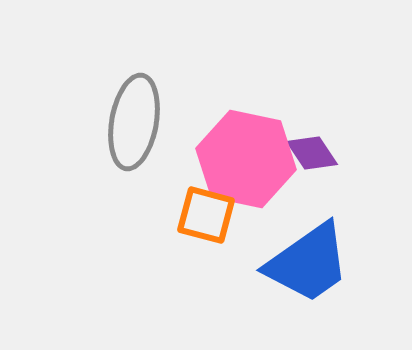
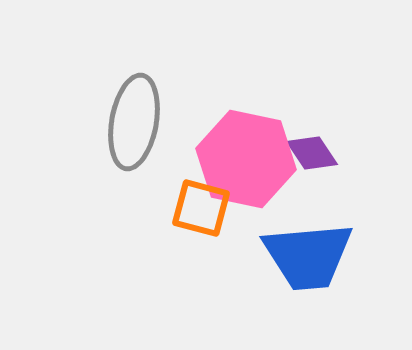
orange square: moved 5 px left, 7 px up
blue trapezoid: moved 7 px up; rotated 30 degrees clockwise
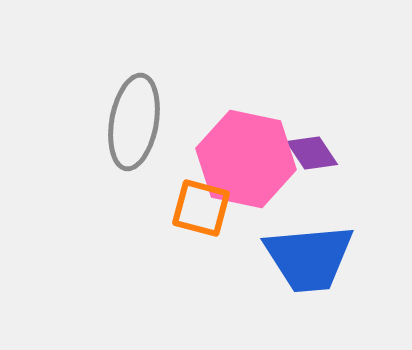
blue trapezoid: moved 1 px right, 2 px down
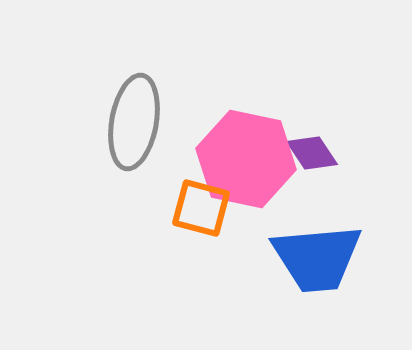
blue trapezoid: moved 8 px right
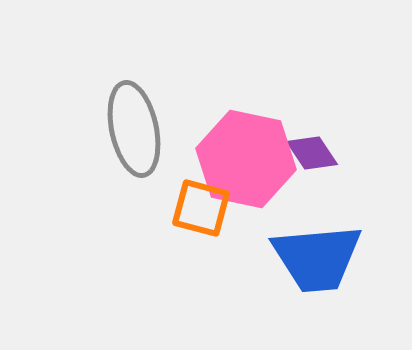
gray ellipse: moved 7 px down; rotated 22 degrees counterclockwise
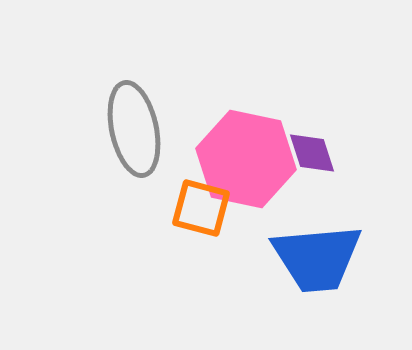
purple diamond: rotated 16 degrees clockwise
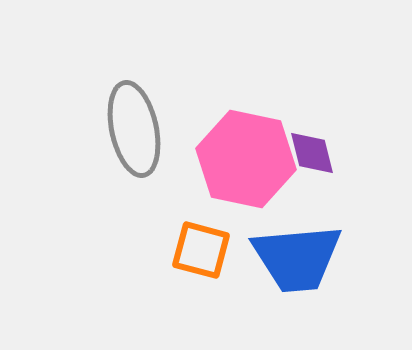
purple diamond: rotated 4 degrees clockwise
orange square: moved 42 px down
blue trapezoid: moved 20 px left
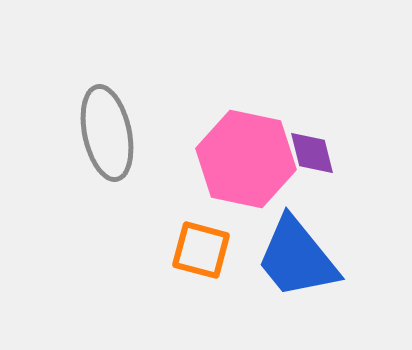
gray ellipse: moved 27 px left, 4 px down
blue trapezoid: rotated 56 degrees clockwise
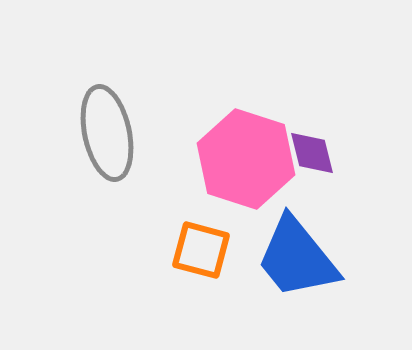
pink hexagon: rotated 6 degrees clockwise
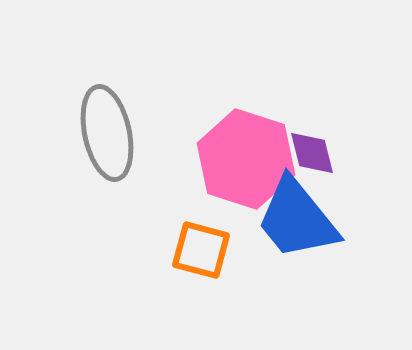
blue trapezoid: moved 39 px up
